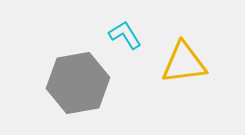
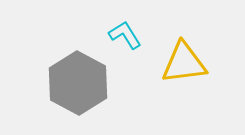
gray hexagon: rotated 22 degrees counterclockwise
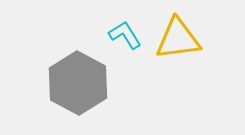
yellow triangle: moved 6 px left, 24 px up
